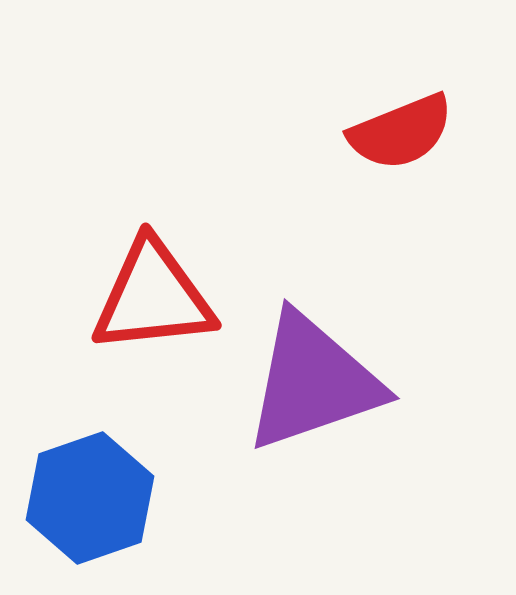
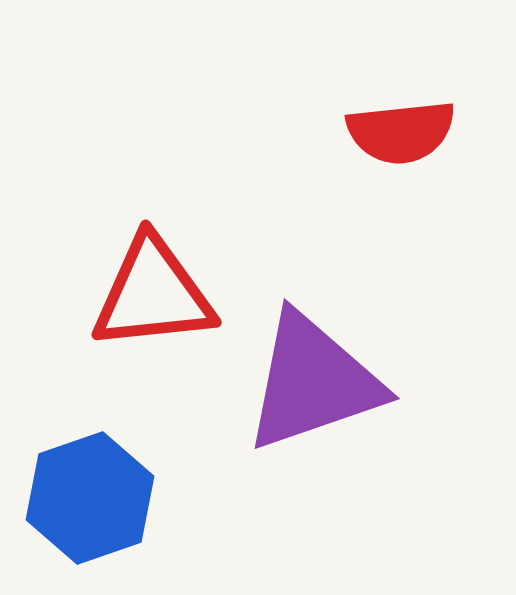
red semicircle: rotated 16 degrees clockwise
red triangle: moved 3 px up
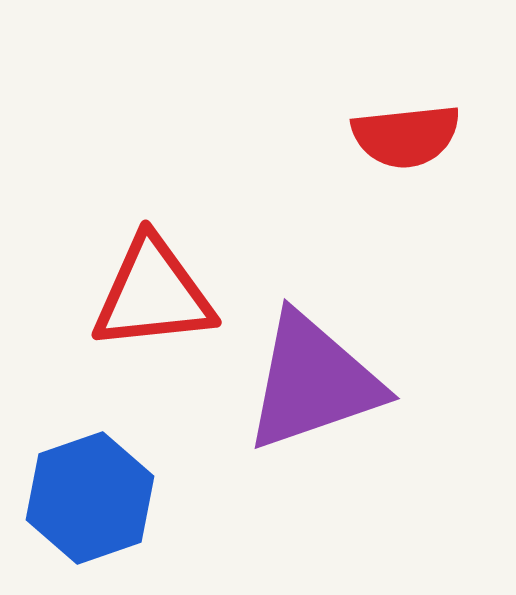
red semicircle: moved 5 px right, 4 px down
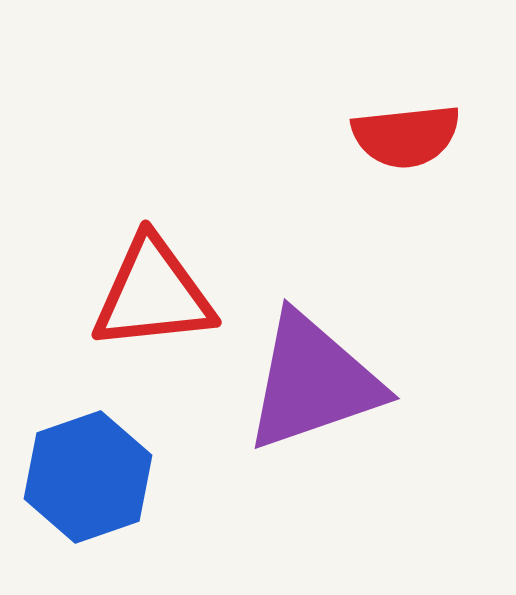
blue hexagon: moved 2 px left, 21 px up
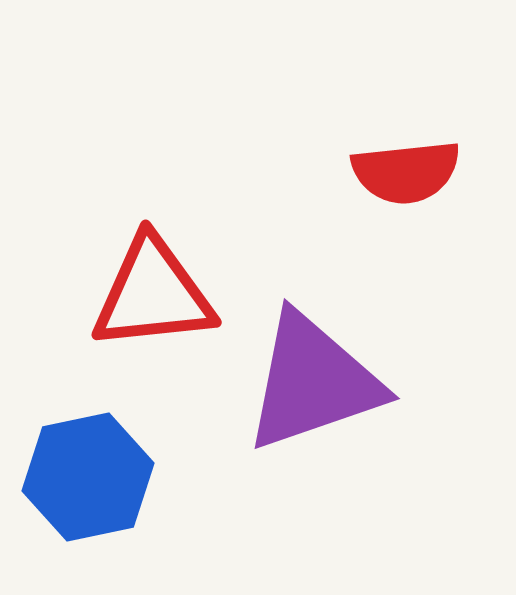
red semicircle: moved 36 px down
blue hexagon: rotated 7 degrees clockwise
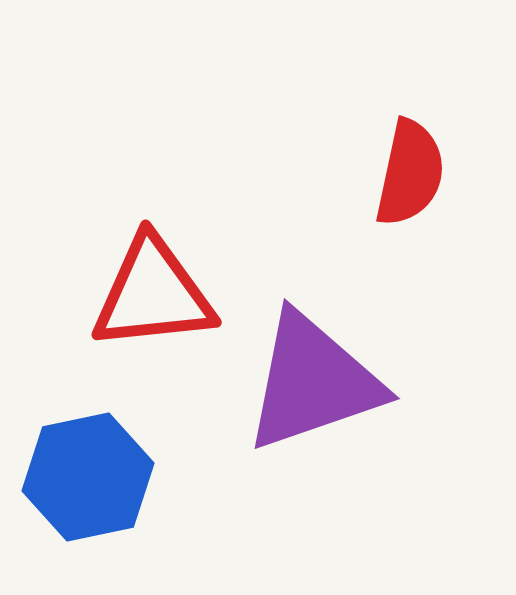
red semicircle: moved 4 px right, 1 px down; rotated 72 degrees counterclockwise
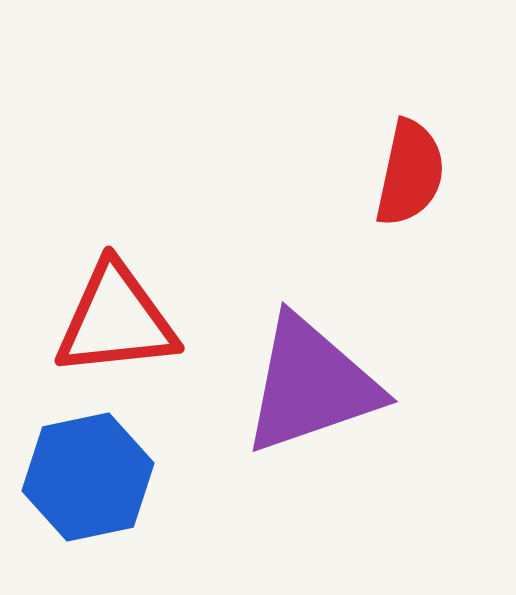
red triangle: moved 37 px left, 26 px down
purple triangle: moved 2 px left, 3 px down
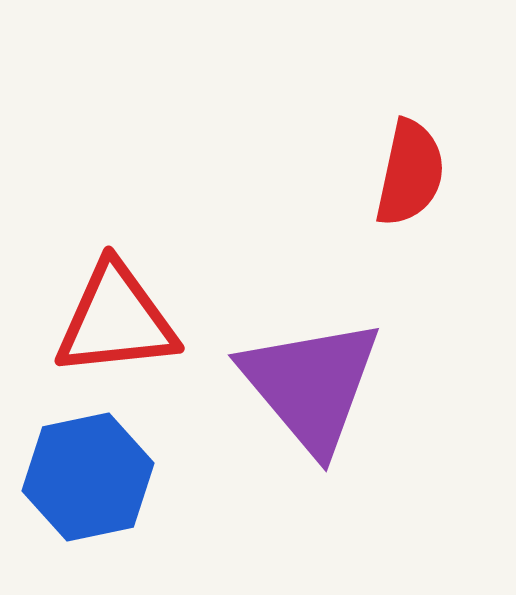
purple triangle: rotated 51 degrees counterclockwise
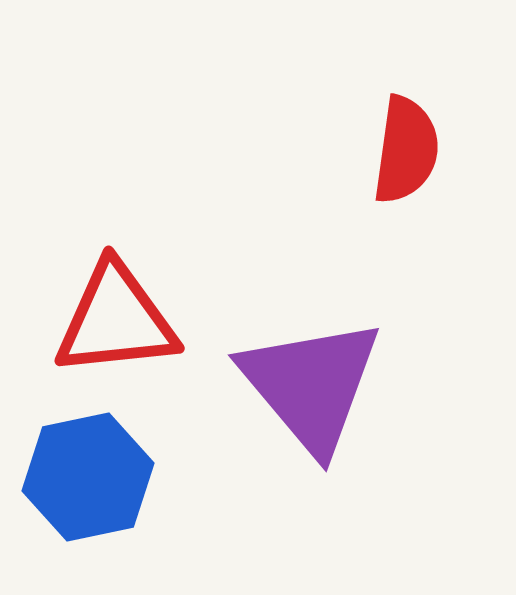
red semicircle: moved 4 px left, 23 px up; rotated 4 degrees counterclockwise
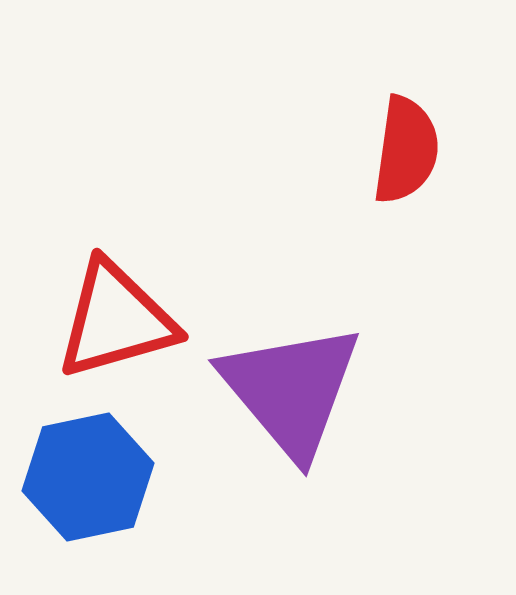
red triangle: rotated 10 degrees counterclockwise
purple triangle: moved 20 px left, 5 px down
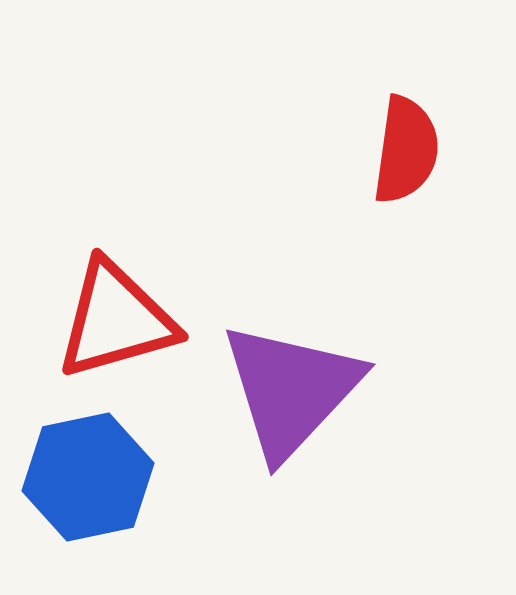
purple triangle: rotated 23 degrees clockwise
